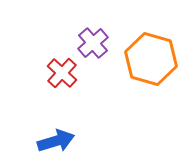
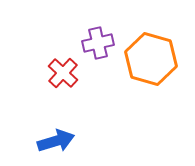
purple cross: moved 5 px right; rotated 28 degrees clockwise
red cross: moved 1 px right
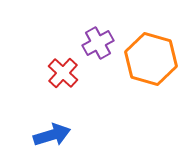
purple cross: rotated 16 degrees counterclockwise
blue arrow: moved 4 px left, 6 px up
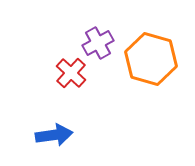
red cross: moved 8 px right
blue arrow: moved 2 px right; rotated 9 degrees clockwise
